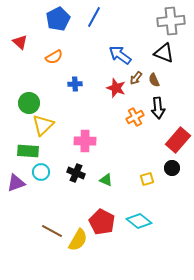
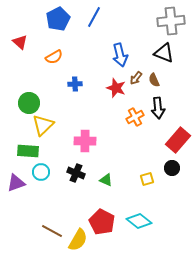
blue arrow: rotated 140 degrees counterclockwise
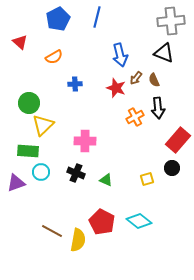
blue line: moved 3 px right; rotated 15 degrees counterclockwise
yellow semicircle: rotated 20 degrees counterclockwise
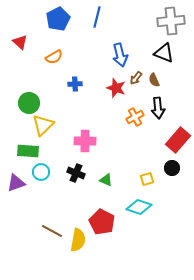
cyan diamond: moved 14 px up; rotated 20 degrees counterclockwise
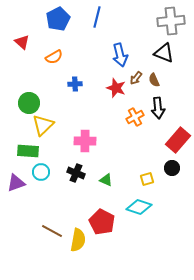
red triangle: moved 2 px right
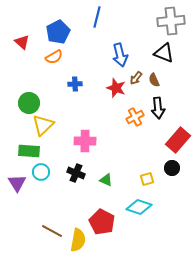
blue pentagon: moved 13 px down
green rectangle: moved 1 px right
purple triangle: moved 1 px right; rotated 42 degrees counterclockwise
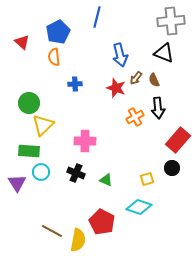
orange semicircle: rotated 114 degrees clockwise
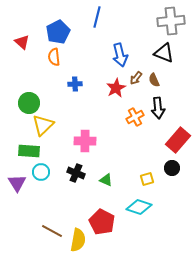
red star: rotated 24 degrees clockwise
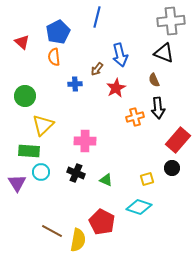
brown arrow: moved 39 px left, 9 px up
green circle: moved 4 px left, 7 px up
orange cross: rotated 12 degrees clockwise
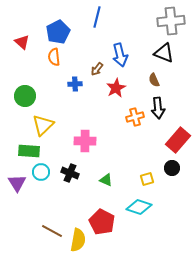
black cross: moved 6 px left
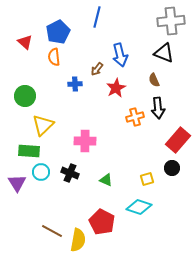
red triangle: moved 3 px right
